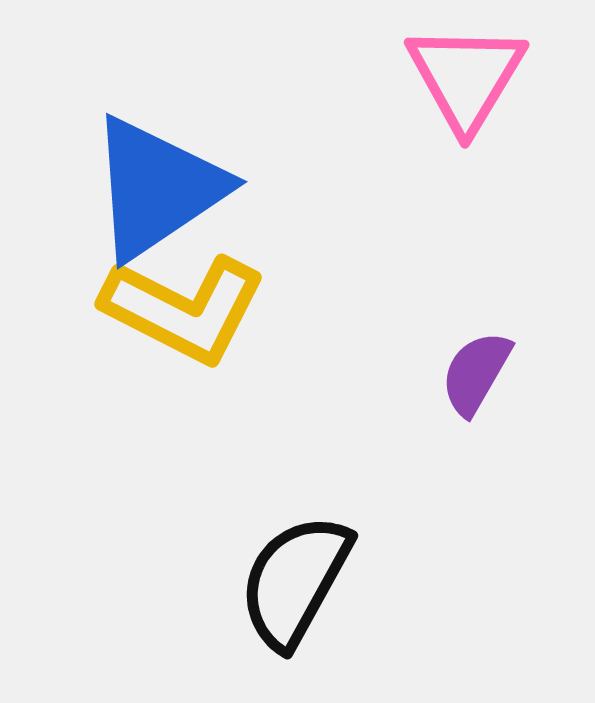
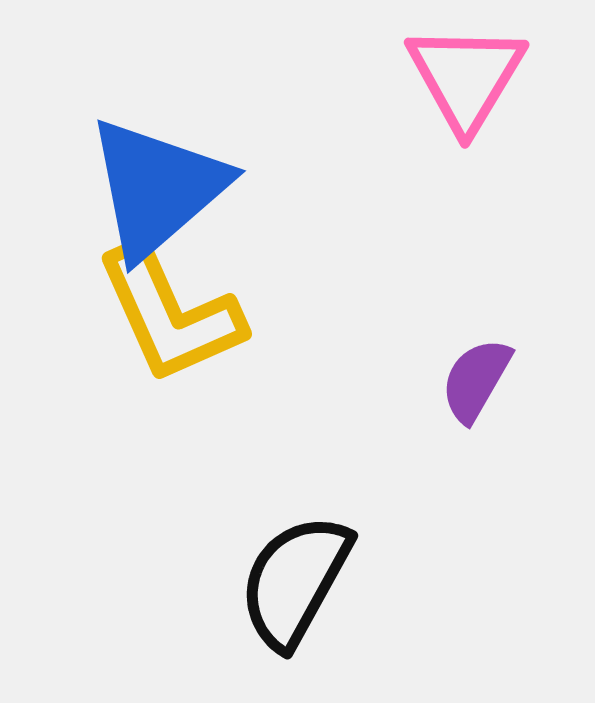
blue triangle: rotated 7 degrees counterclockwise
yellow L-shape: moved 14 px left, 5 px down; rotated 39 degrees clockwise
purple semicircle: moved 7 px down
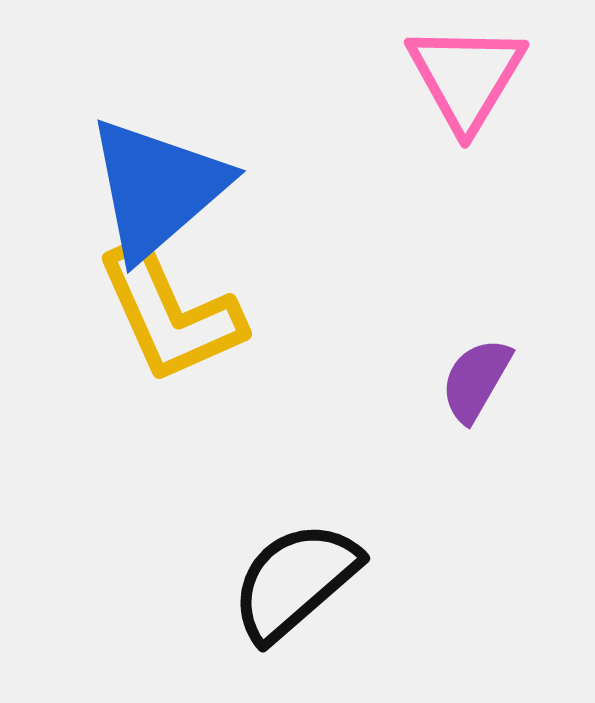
black semicircle: rotated 20 degrees clockwise
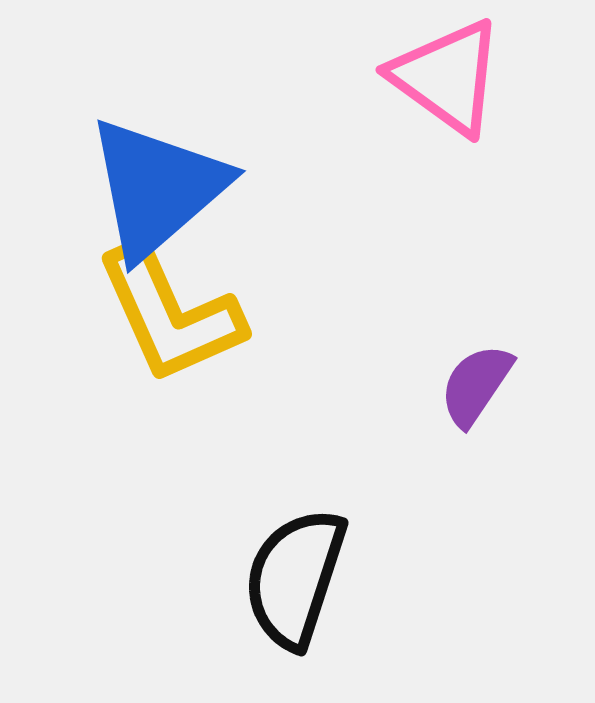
pink triangle: moved 19 px left; rotated 25 degrees counterclockwise
purple semicircle: moved 5 px down; rotated 4 degrees clockwise
black semicircle: moved 3 px up; rotated 31 degrees counterclockwise
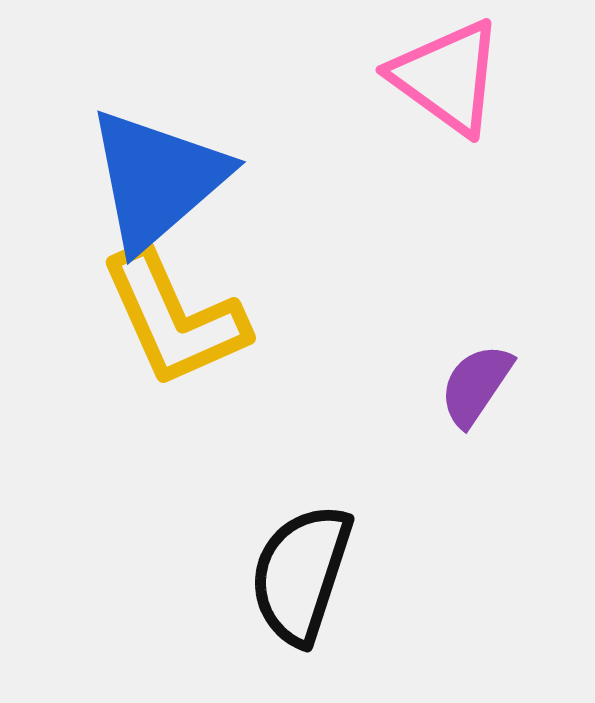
blue triangle: moved 9 px up
yellow L-shape: moved 4 px right, 4 px down
black semicircle: moved 6 px right, 4 px up
